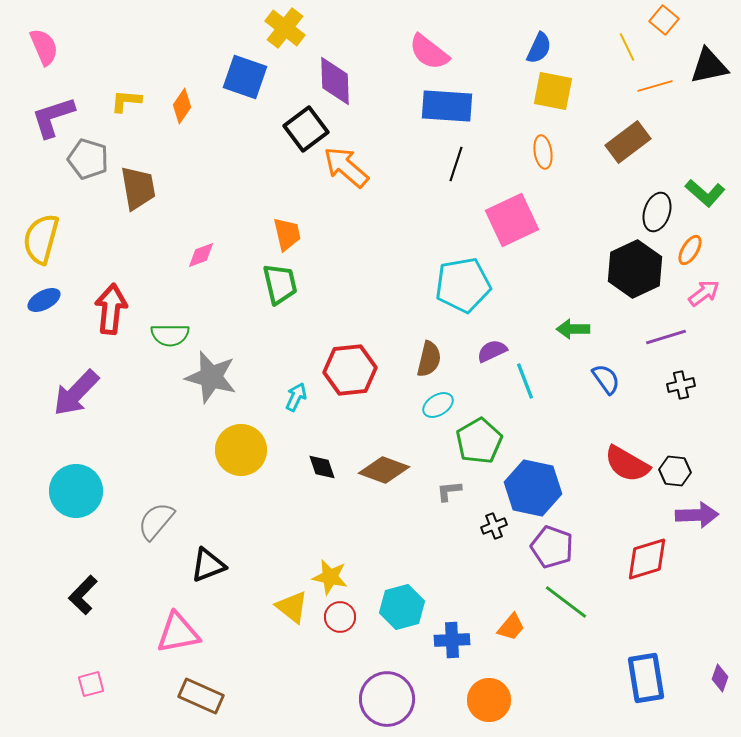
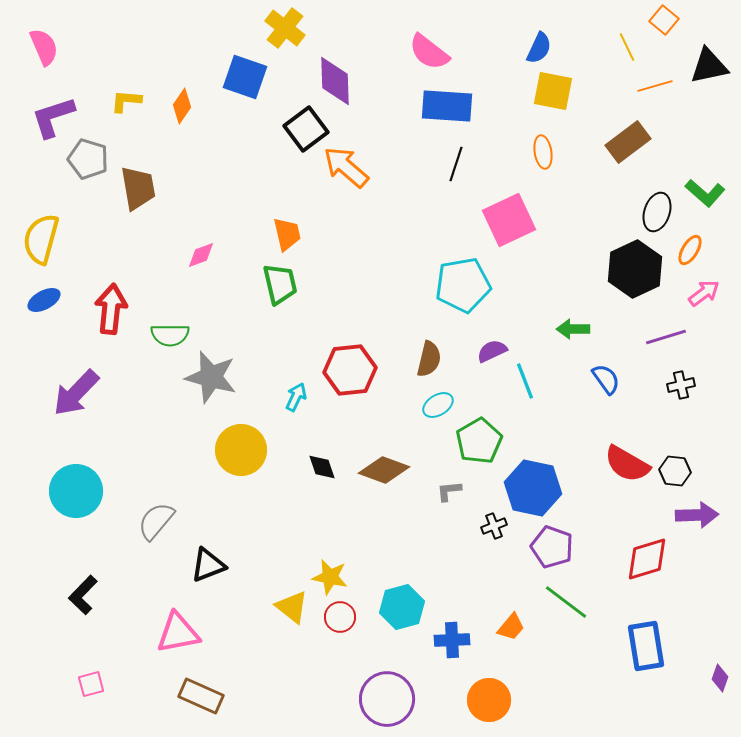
pink square at (512, 220): moved 3 px left
blue rectangle at (646, 678): moved 32 px up
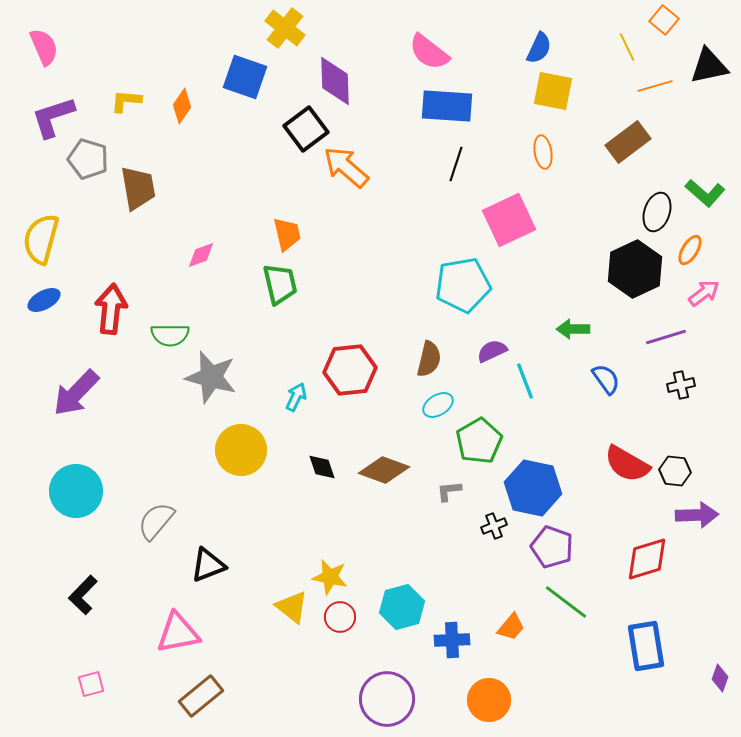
brown rectangle at (201, 696): rotated 63 degrees counterclockwise
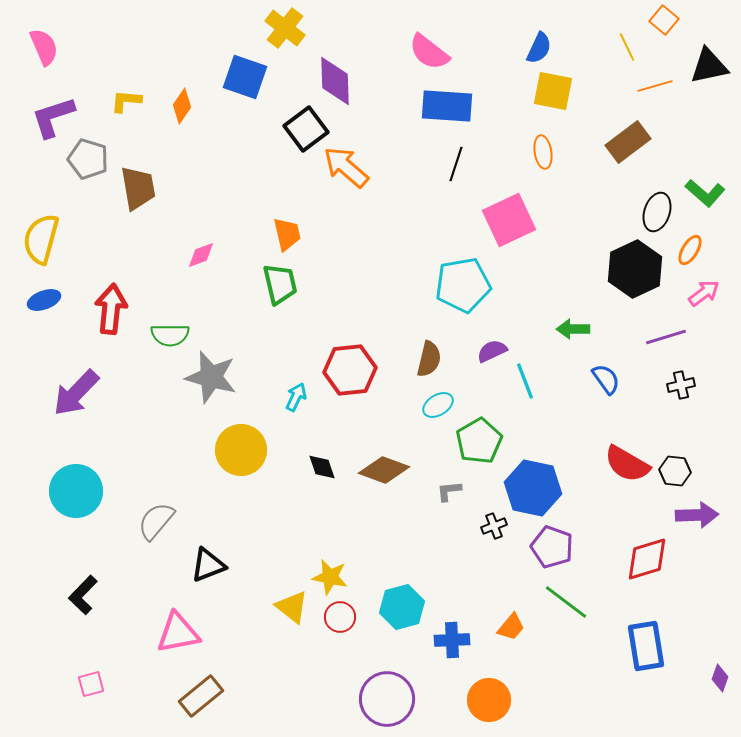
blue ellipse at (44, 300): rotated 8 degrees clockwise
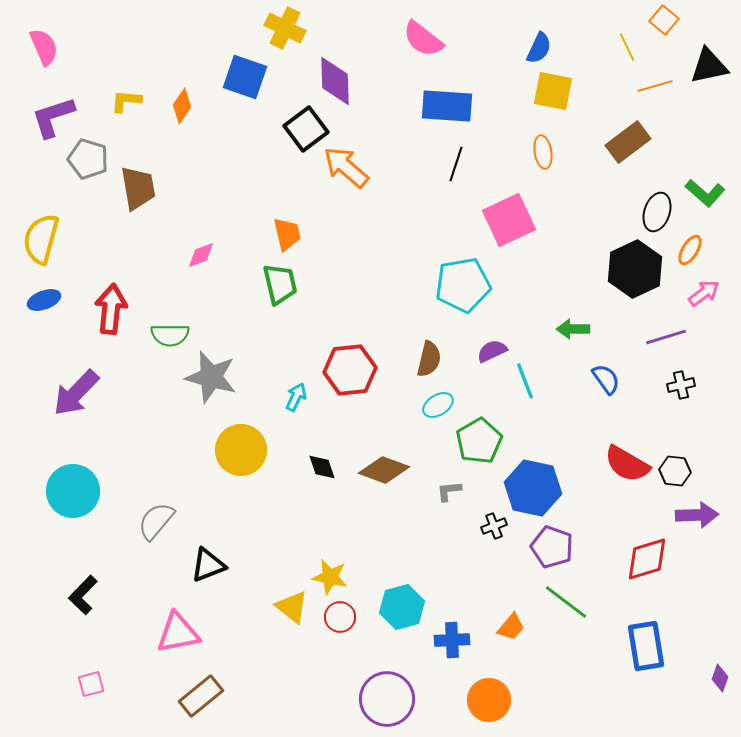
yellow cross at (285, 28): rotated 12 degrees counterclockwise
pink semicircle at (429, 52): moved 6 px left, 13 px up
cyan circle at (76, 491): moved 3 px left
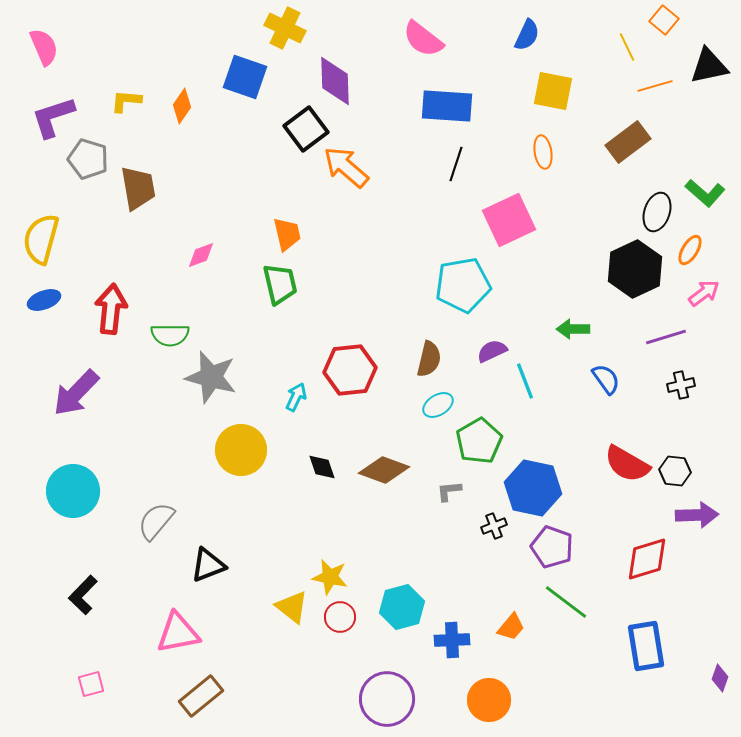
blue semicircle at (539, 48): moved 12 px left, 13 px up
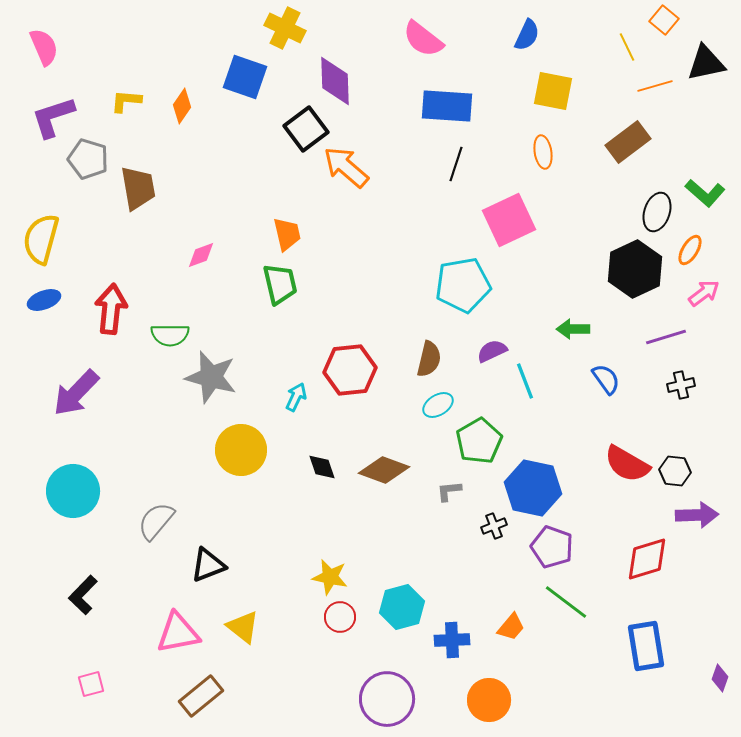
black triangle at (709, 66): moved 3 px left, 3 px up
yellow triangle at (292, 607): moved 49 px left, 20 px down
